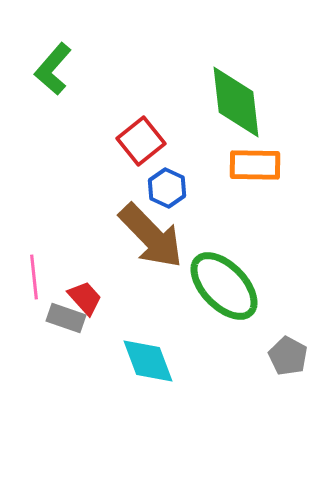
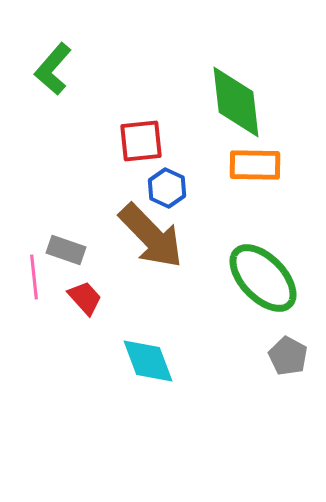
red square: rotated 33 degrees clockwise
green ellipse: moved 39 px right, 8 px up
gray rectangle: moved 68 px up
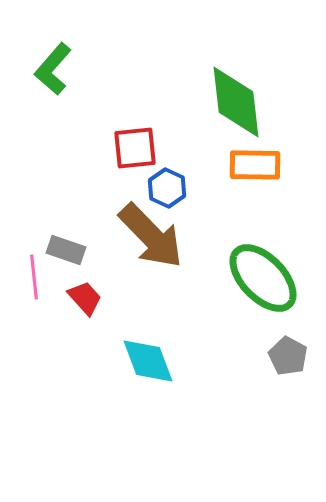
red square: moved 6 px left, 7 px down
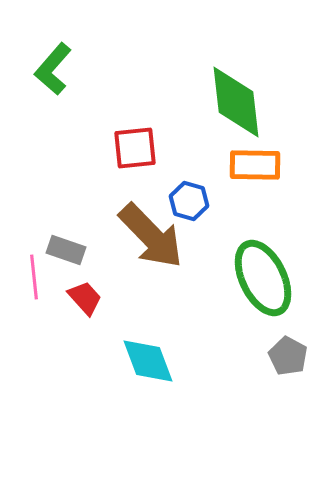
blue hexagon: moved 22 px right, 13 px down; rotated 9 degrees counterclockwise
green ellipse: rotated 18 degrees clockwise
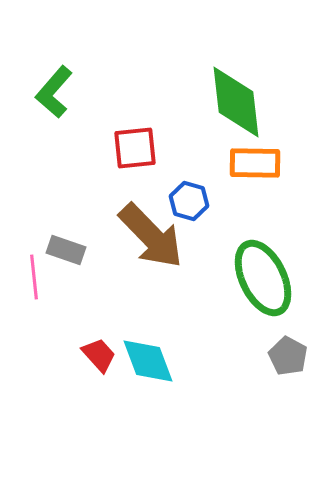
green L-shape: moved 1 px right, 23 px down
orange rectangle: moved 2 px up
red trapezoid: moved 14 px right, 57 px down
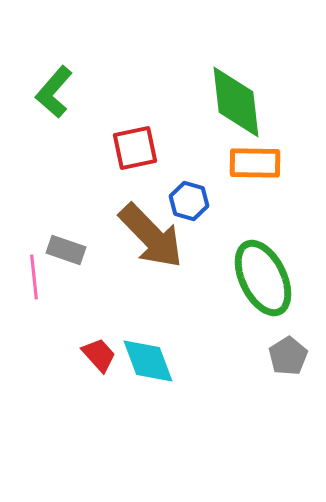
red square: rotated 6 degrees counterclockwise
gray pentagon: rotated 12 degrees clockwise
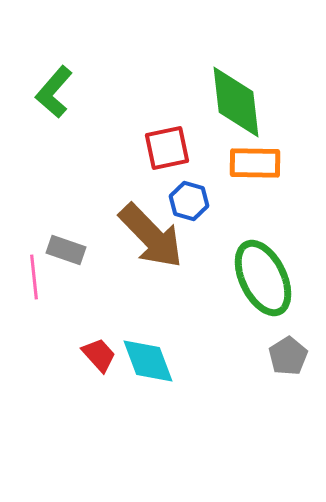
red square: moved 32 px right
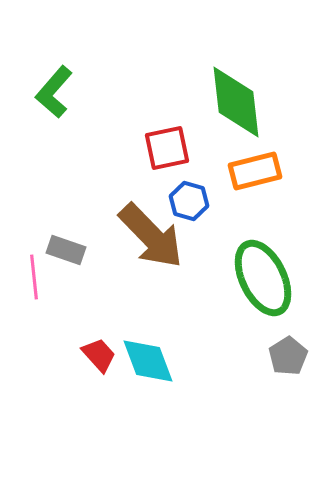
orange rectangle: moved 8 px down; rotated 15 degrees counterclockwise
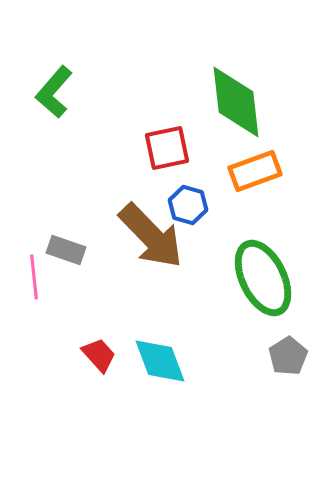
orange rectangle: rotated 6 degrees counterclockwise
blue hexagon: moved 1 px left, 4 px down
cyan diamond: moved 12 px right
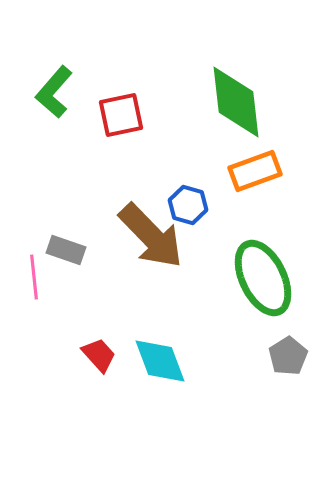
red square: moved 46 px left, 33 px up
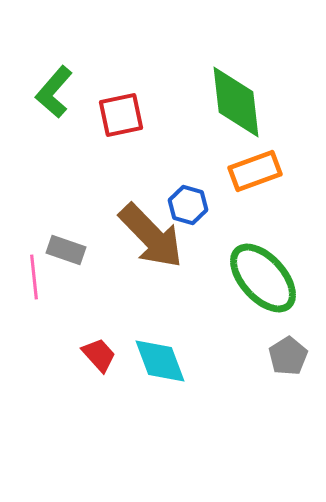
green ellipse: rotated 16 degrees counterclockwise
